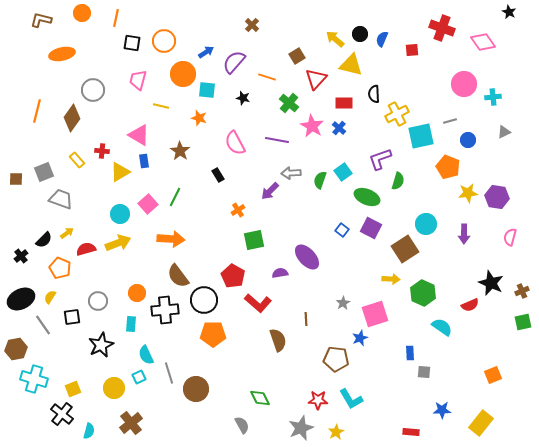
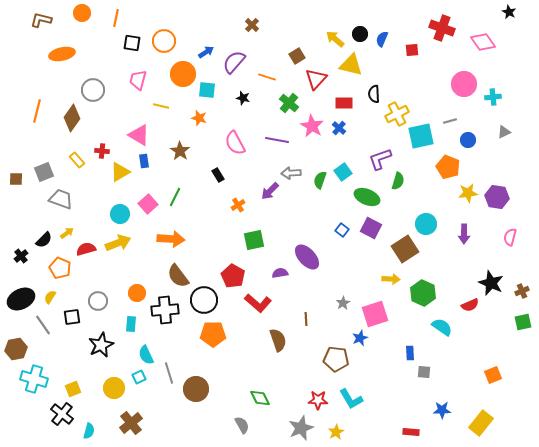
orange cross at (238, 210): moved 5 px up
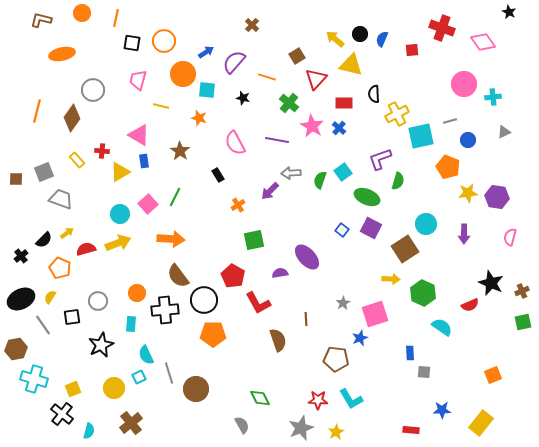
red L-shape at (258, 303): rotated 20 degrees clockwise
red rectangle at (411, 432): moved 2 px up
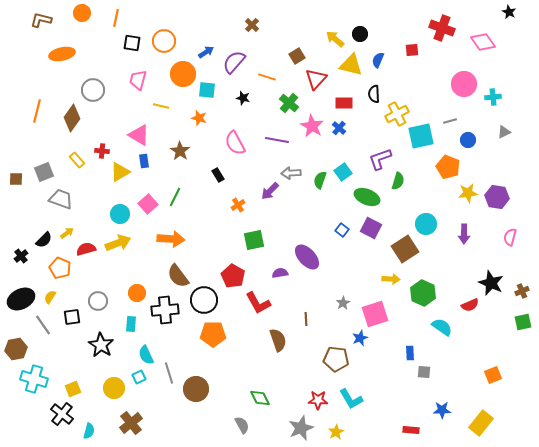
blue semicircle at (382, 39): moved 4 px left, 21 px down
black star at (101, 345): rotated 15 degrees counterclockwise
